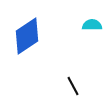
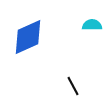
blue diamond: moved 1 px right, 1 px down; rotated 9 degrees clockwise
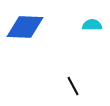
blue diamond: moved 3 px left, 10 px up; rotated 27 degrees clockwise
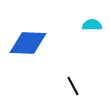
blue diamond: moved 3 px right, 16 px down
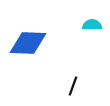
black line: rotated 48 degrees clockwise
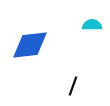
blue diamond: moved 2 px right, 2 px down; rotated 9 degrees counterclockwise
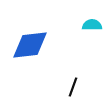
black line: moved 1 px down
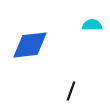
black line: moved 2 px left, 4 px down
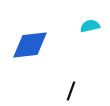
cyan semicircle: moved 2 px left, 1 px down; rotated 12 degrees counterclockwise
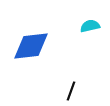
blue diamond: moved 1 px right, 1 px down
